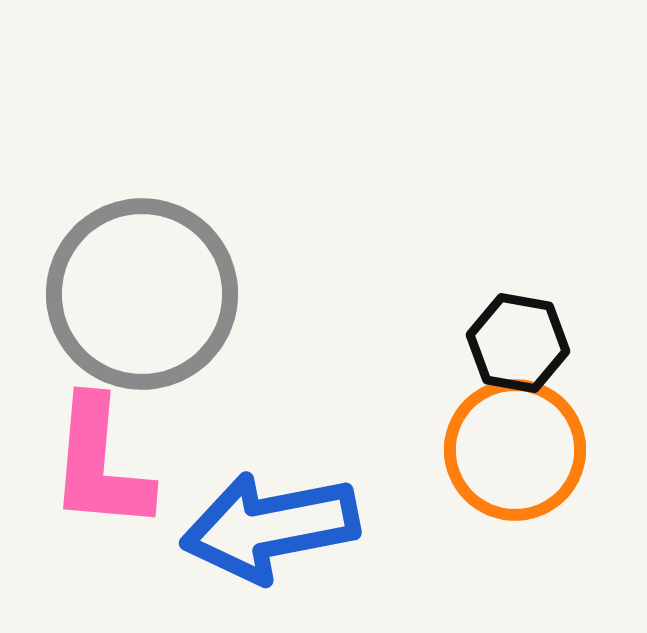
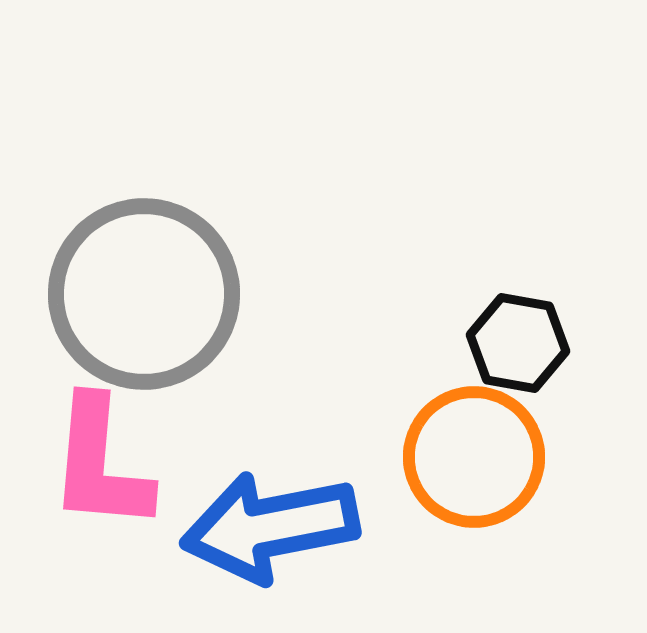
gray circle: moved 2 px right
orange circle: moved 41 px left, 7 px down
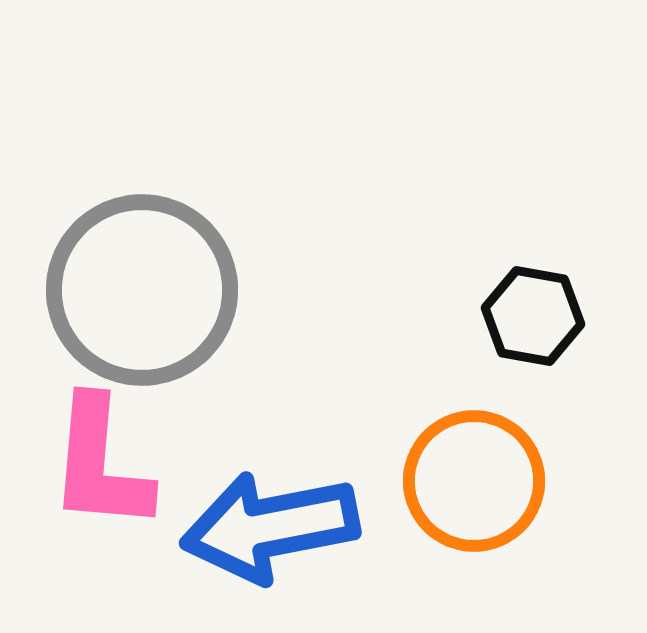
gray circle: moved 2 px left, 4 px up
black hexagon: moved 15 px right, 27 px up
orange circle: moved 24 px down
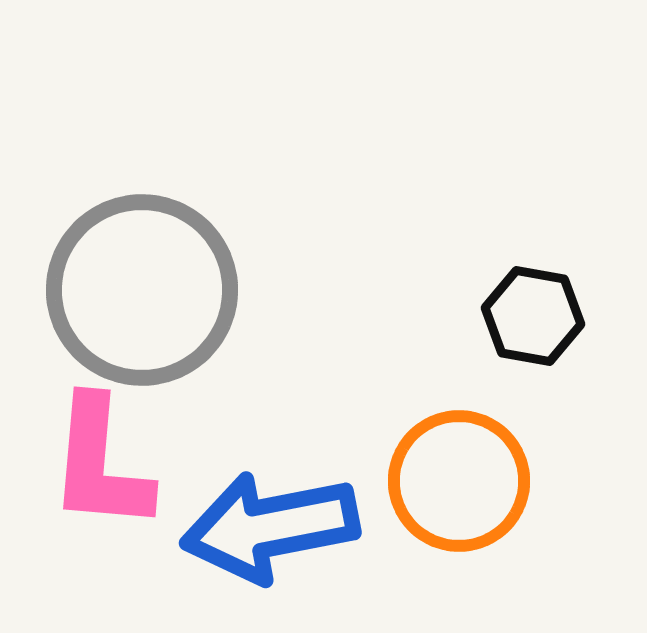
orange circle: moved 15 px left
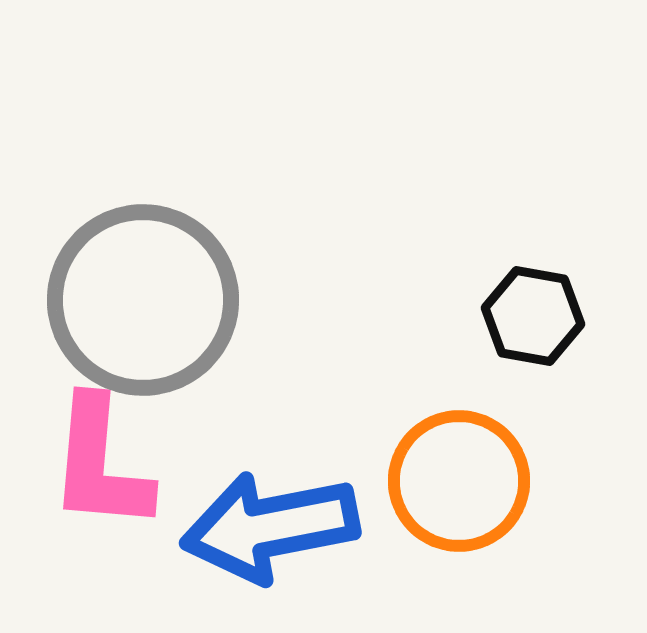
gray circle: moved 1 px right, 10 px down
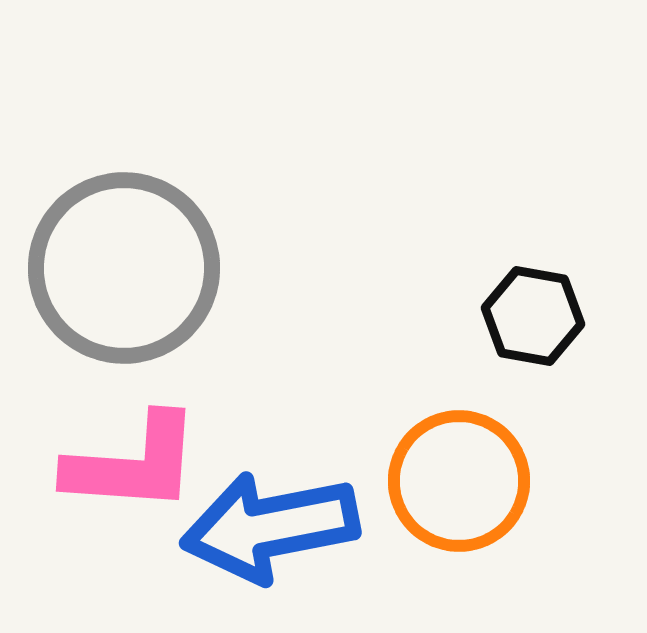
gray circle: moved 19 px left, 32 px up
pink L-shape: moved 33 px right; rotated 91 degrees counterclockwise
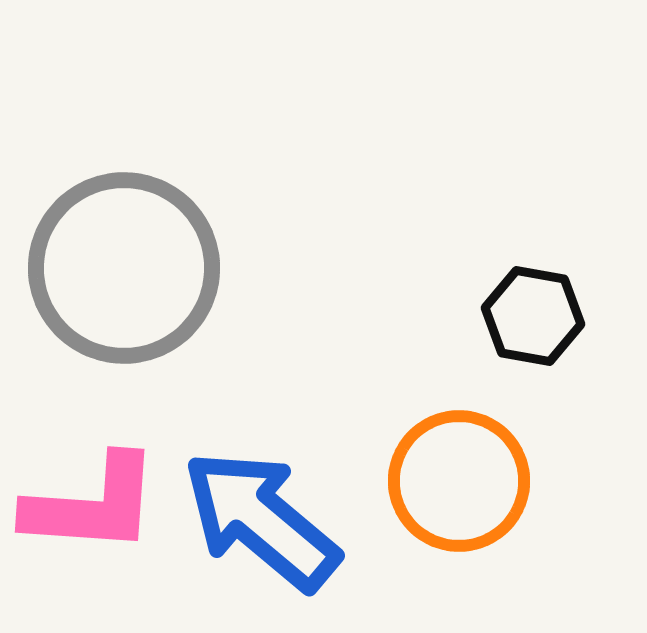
pink L-shape: moved 41 px left, 41 px down
blue arrow: moved 9 px left, 7 px up; rotated 51 degrees clockwise
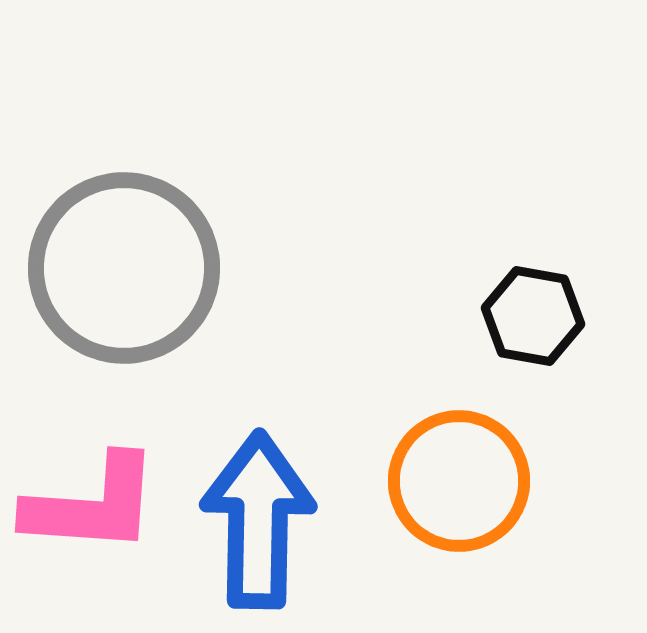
blue arrow: moved 3 px left; rotated 51 degrees clockwise
